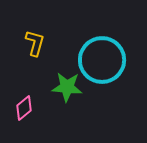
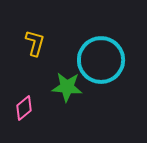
cyan circle: moved 1 px left
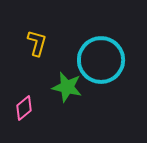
yellow L-shape: moved 2 px right
green star: rotated 8 degrees clockwise
